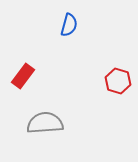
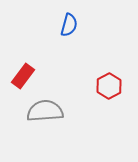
red hexagon: moved 9 px left, 5 px down; rotated 15 degrees clockwise
gray semicircle: moved 12 px up
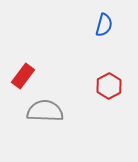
blue semicircle: moved 35 px right
gray semicircle: rotated 6 degrees clockwise
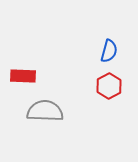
blue semicircle: moved 5 px right, 26 px down
red rectangle: rotated 55 degrees clockwise
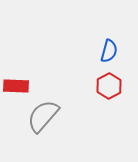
red rectangle: moved 7 px left, 10 px down
gray semicircle: moved 2 px left, 5 px down; rotated 51 degrees counterclockwise
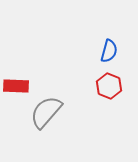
red hexagon: rotated 10 degrees counterclockwise
gray semicircle: moved 3 px right, 4 px up
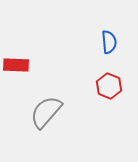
blue semicircle: moved 9 px up; rotated 20 degrees counterclockwise
red rectangle: moved 21 px up
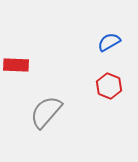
blue semicircle: rotated 115 degrees counterclockwise
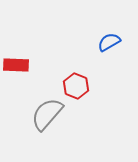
red hexagon: moved 33 px left
gray semicircle: moved 1 px right, 2 px down
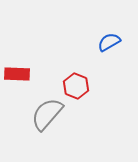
red rectangle: moved 1 px right, 9 px down
